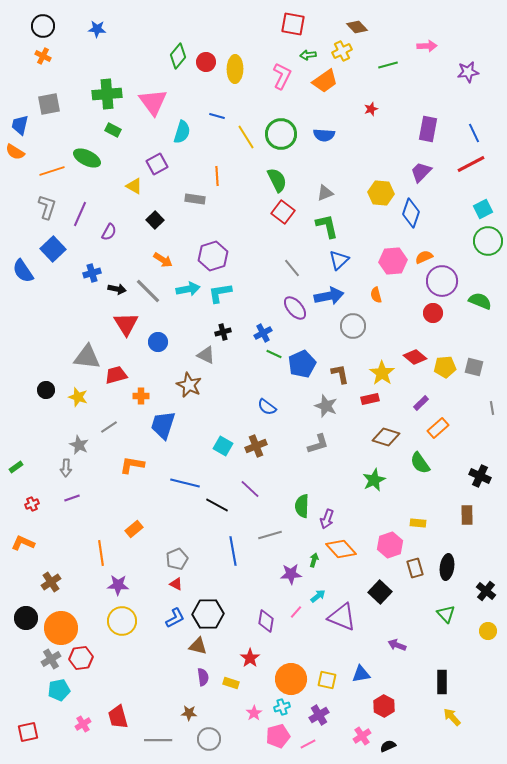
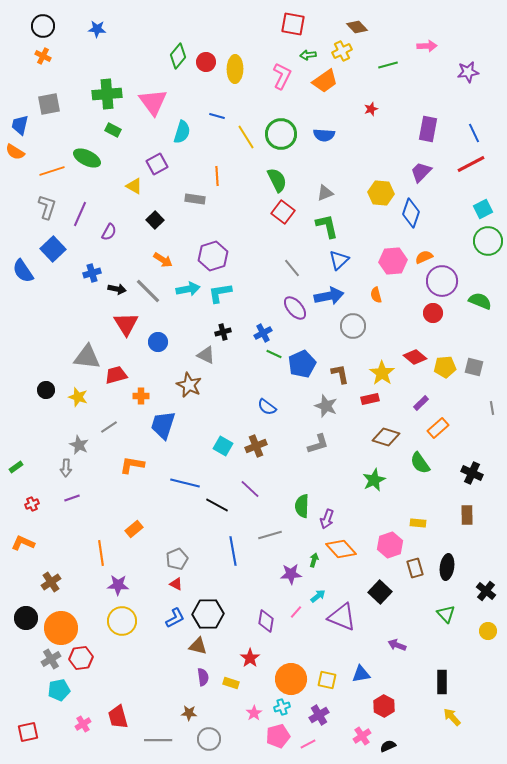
black cross at (480, 476): moved 8 px left, 3 px up
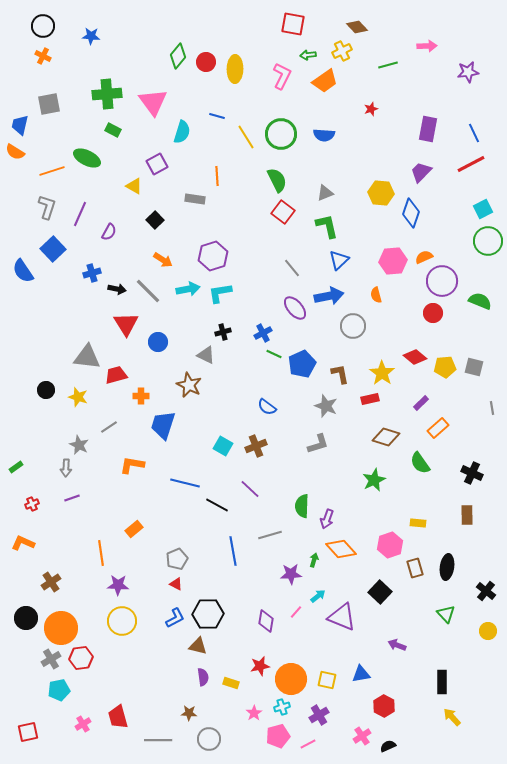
blue star at (97, 29): moved 6 px left, 7 px down
red star at (250, 658): moved 10 px right, 8 px down; rotated 24 degrees clockwise
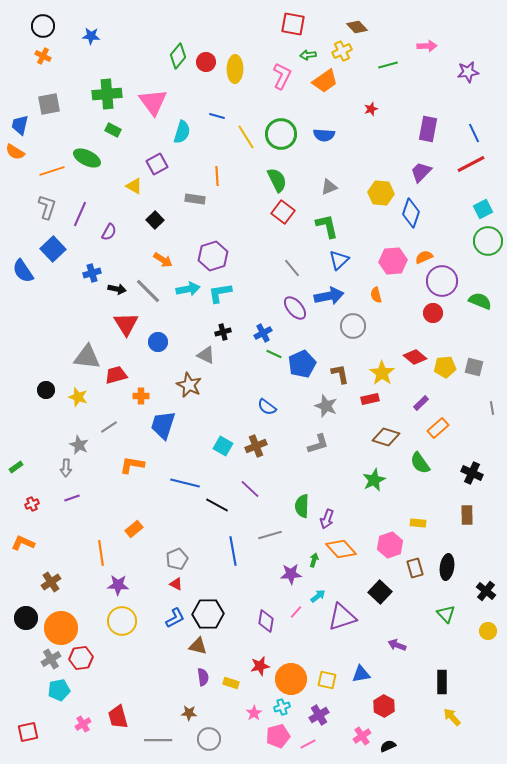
gray triangle at (325, 193): moved 4 px right, 6 px up
purple triangle at (342, 617): rotated 40 degrees counterclockwise
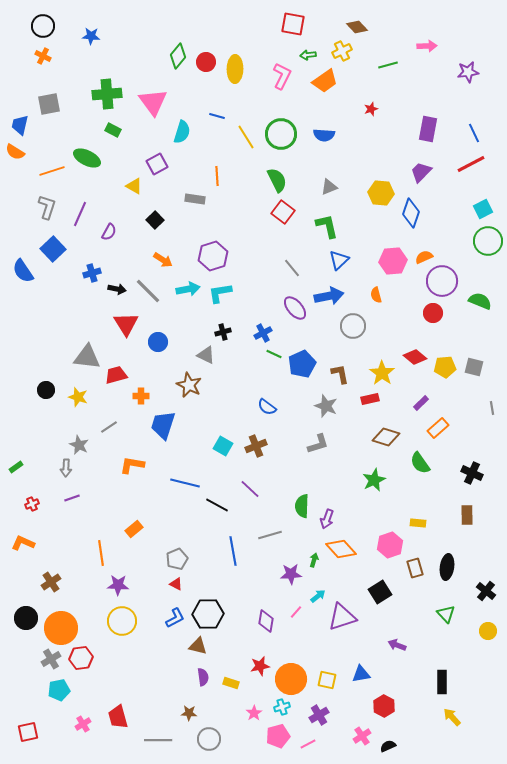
black square at (380, 592): rotated 15 degrees clockwise
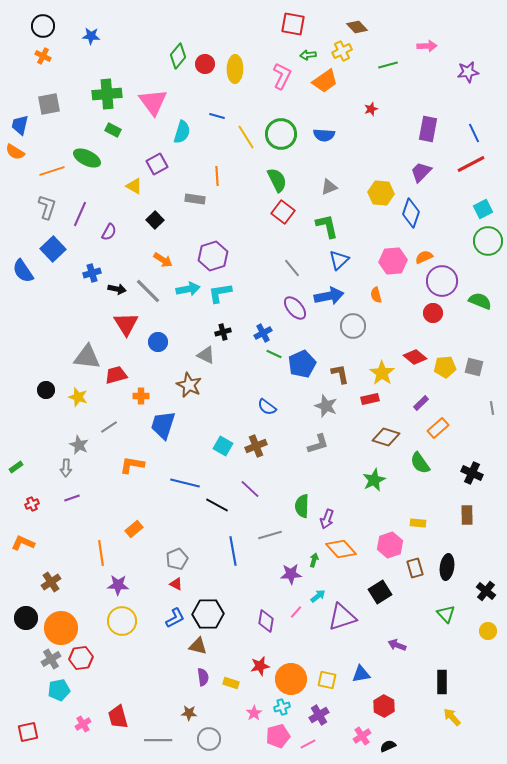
red circle at (206, 62): moved 1 px left, 2 px down
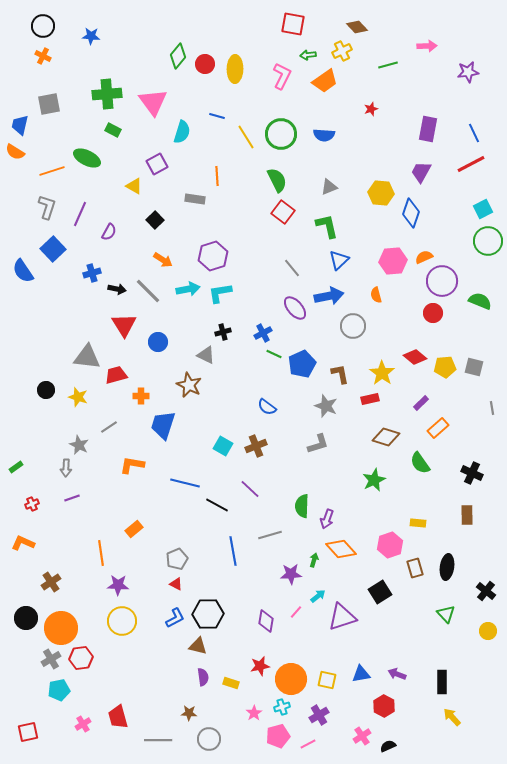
purple trapezoid at (421, 172): rotated 15 degrees counterclockwise
red triangle at (126, 324): moved 2 px left, 1 px down
purple arrow at (397, 645): moved 29 px down
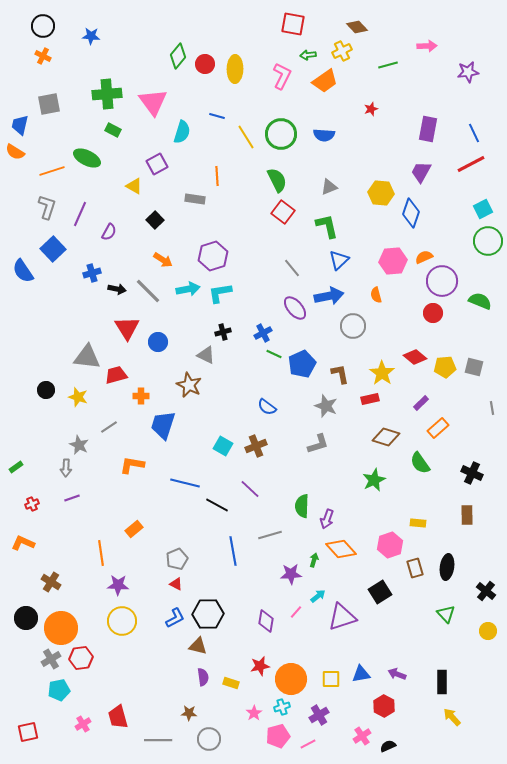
red triangle at (124, 325): moved 3 px right, 3 px down
brown cross at (51, 582): rotated 24 degrees counterclockwise
yellow square at (327, 680): moved 4 px right, 1 px up; rotated 12 degrees counterclockwise
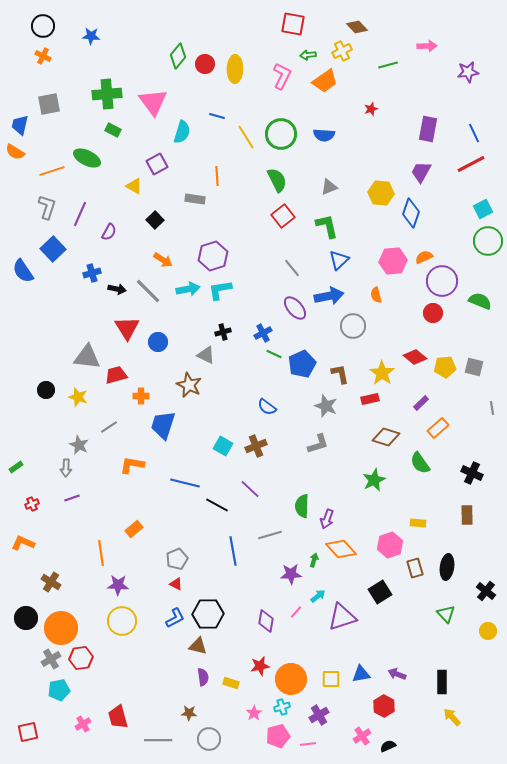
red square at (283, 212): moved 4 px down; rotated 15 degrees clockwise
cyan L-shape at (220, 293): moved 3 px up
pink line at (308, 744): rotated 21 degrees clockwise
